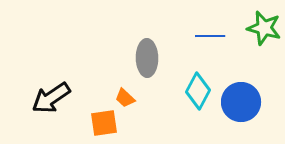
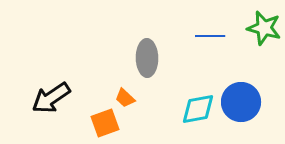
cyan diamond: moved 18 px down; rotated 51 degrees clockwise
orange square: moved 1 px right; rotated 12 degrees counterclockwise
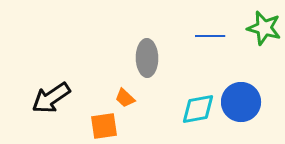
orange square: moved 1 px left, 3 px down; rotated 12 degrees clockwise
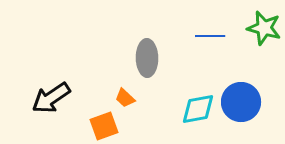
orange square: rotated 12 degrees counterclockwise
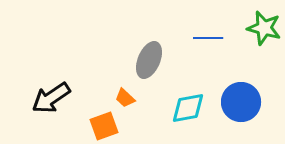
blue line: moved 2 px left, 2 px down
gray ellipse: moved 2 px right, 2 px down; rotated 24 degrees clockwise
cyan diamond: moved 10 px left, 1 px up
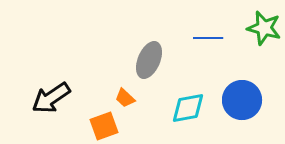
blue circle: moved 1 px right, 2 px up
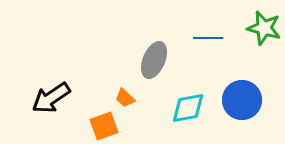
gray ellipse: moved 5 px right
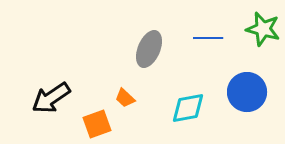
green star: moved 1 px left, 1 px down
gray ellipse: moved 5 px left, 11 px up
blue circle: moved 5 px right, 8 px up
orange square: moved 7 px left, 2 px up
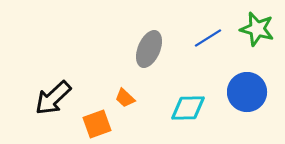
green star: moved 6 px left
blue line: rotated 32 degrees counterclockwise
black arrow: moved 2 px right; rotated 9 degrees counterclockwise
cyan diamond: rotated 9 degrees clockwise
